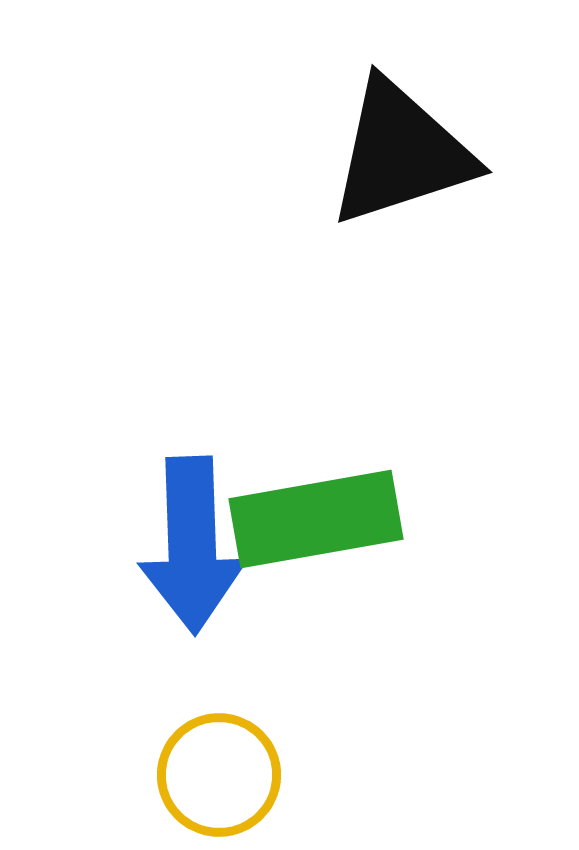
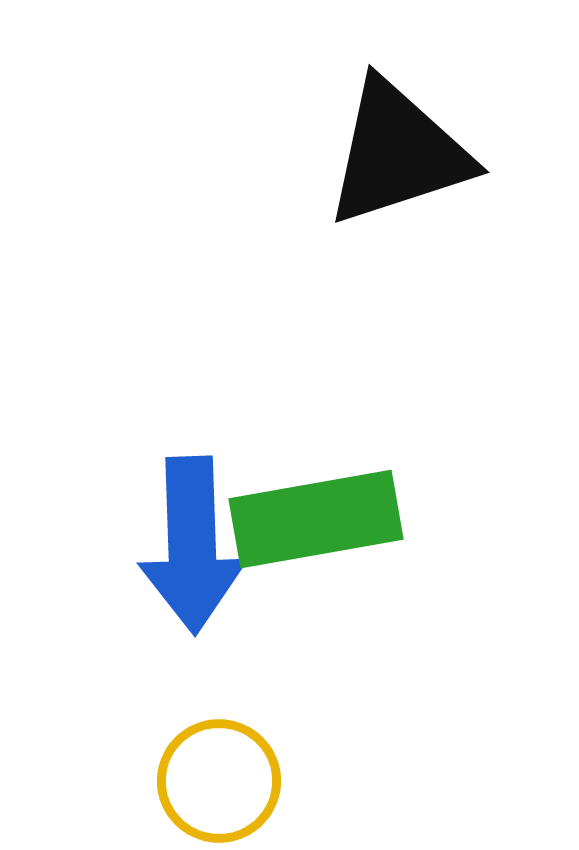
black triangle: moved 3 px left
yellow circle: moved 6 px down
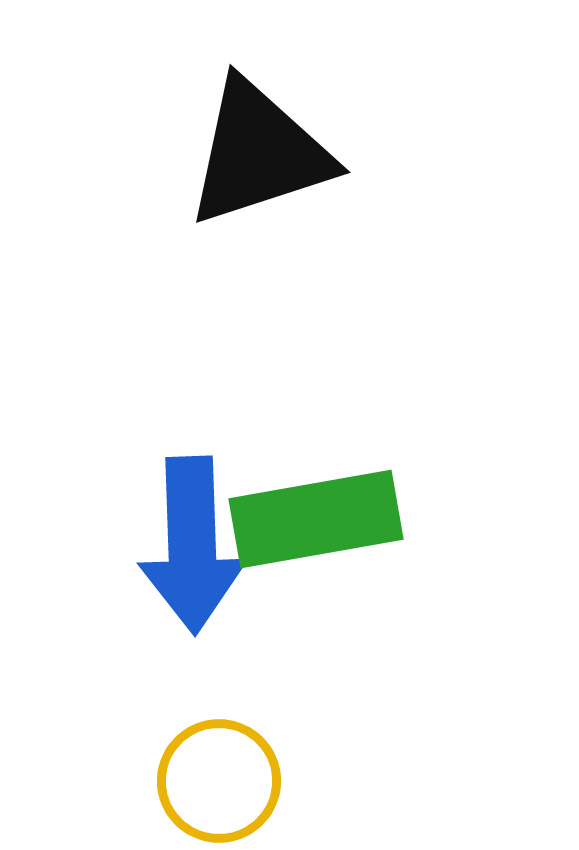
black triangle: moved 139 px left
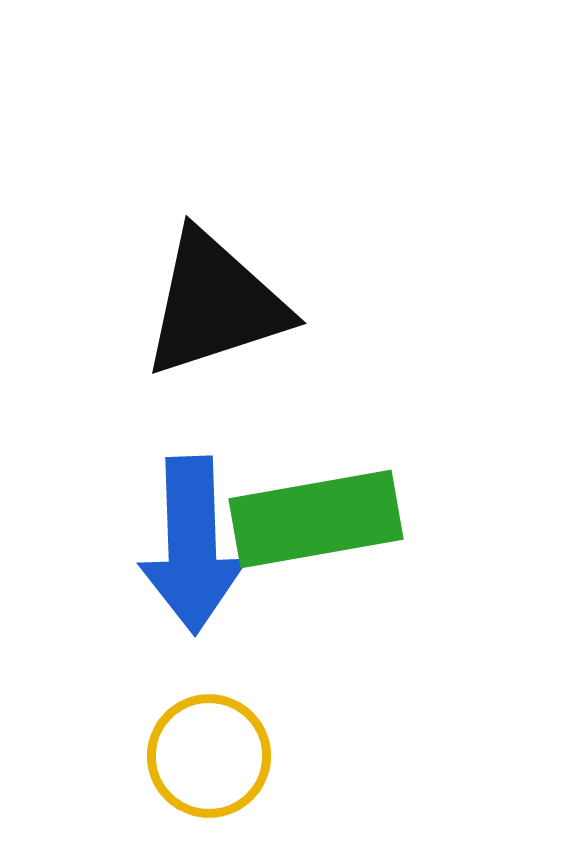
black triangle: moved 44 px left, 151 px down
yellow circle: moved 10 px left, 25 px up
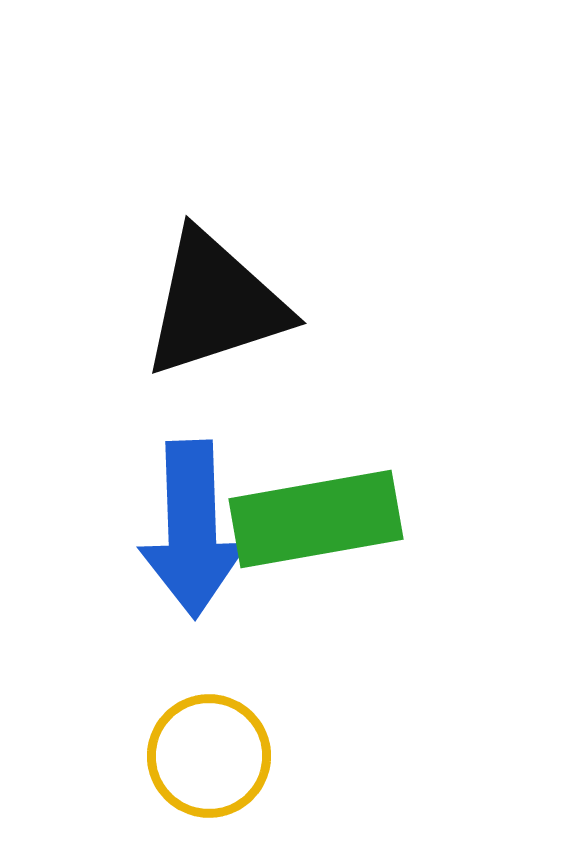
blue arrow: moved 16 px up
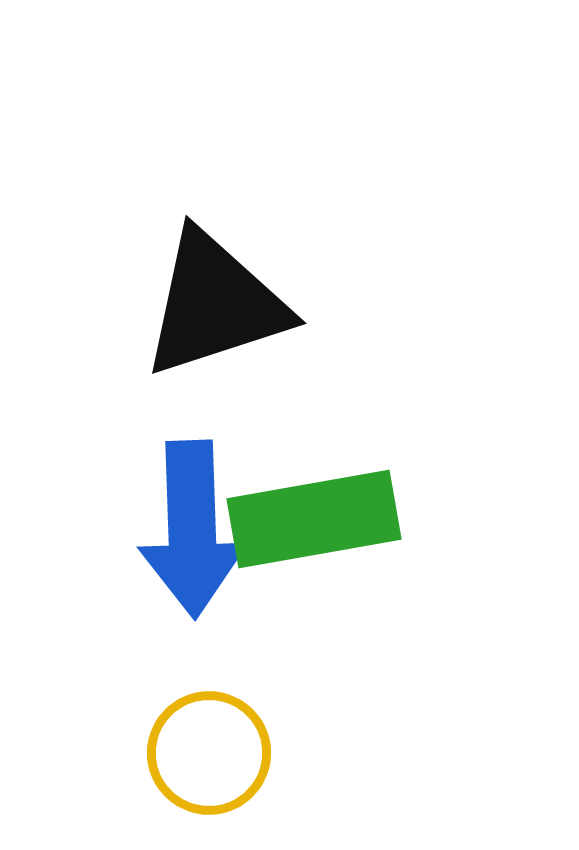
green rectangle: moved 2 px left
yellow circle: moved 3 px up
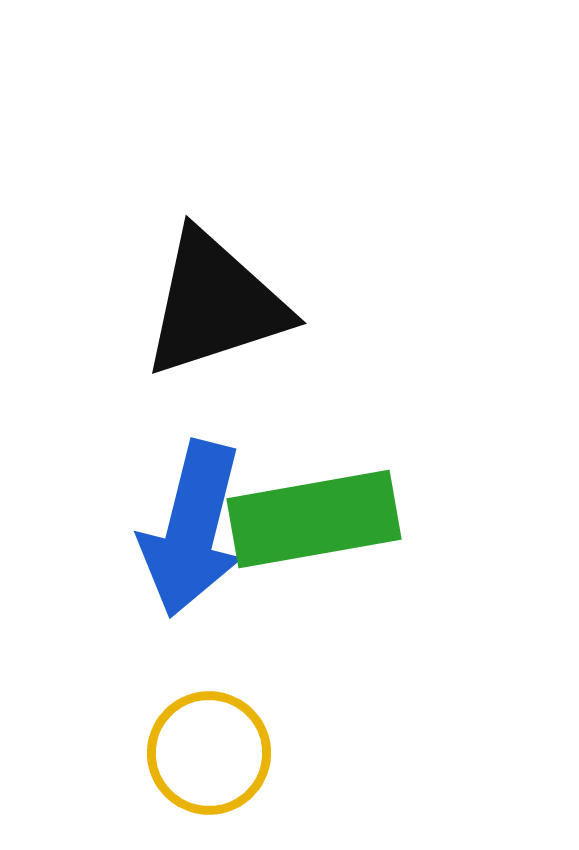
blue arrow: rotated 16 degrees clockwise
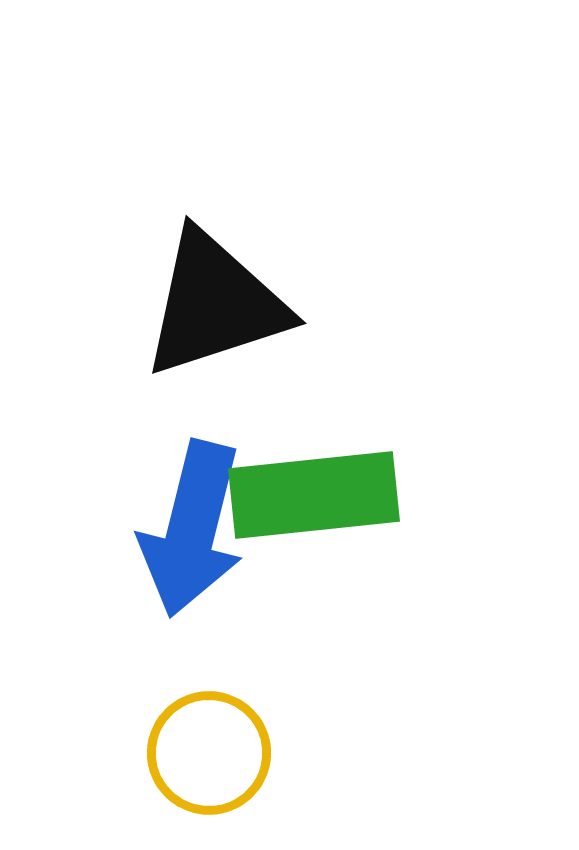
green rectangle: moved 24 px up; rotated 4 degrees clockwise
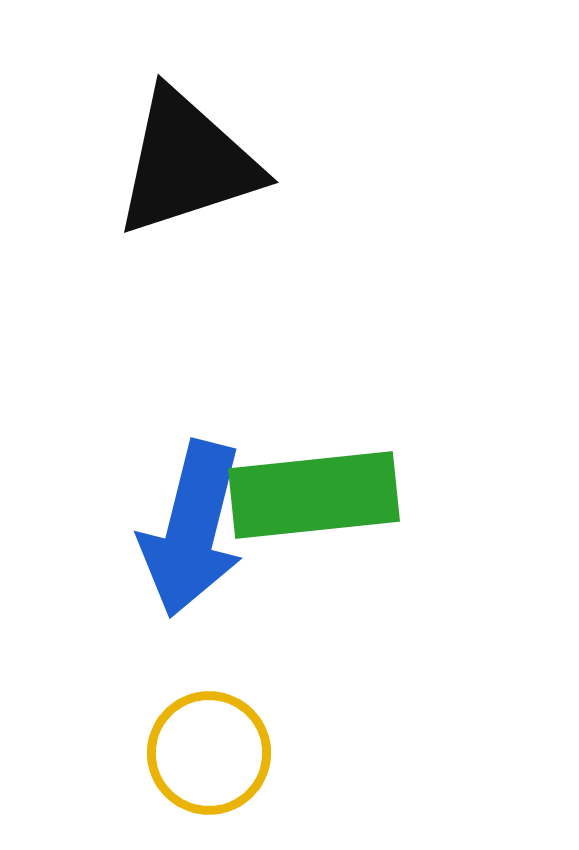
black triangle: moved 28 px left, 141 px up
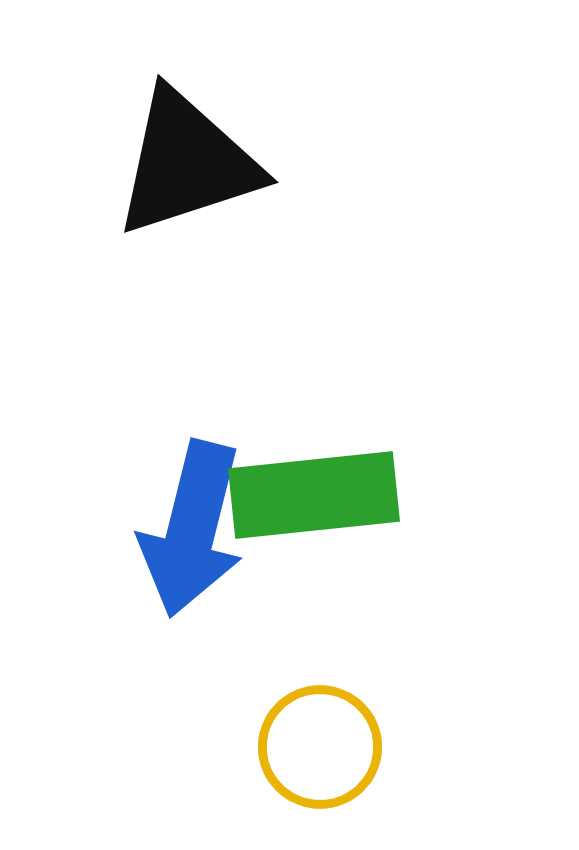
yellow circle: moved 111 px right, 6 px up
